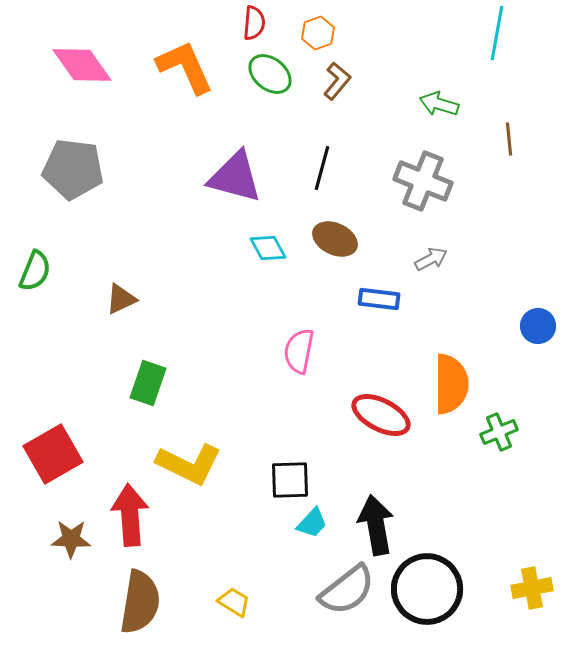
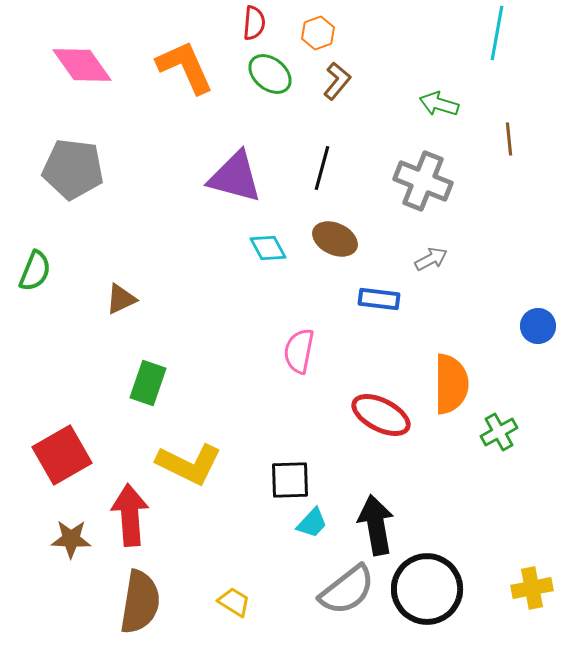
green cross: rotated 6 degrees counterclockwise
red square: moved 9 px right, 1 px down
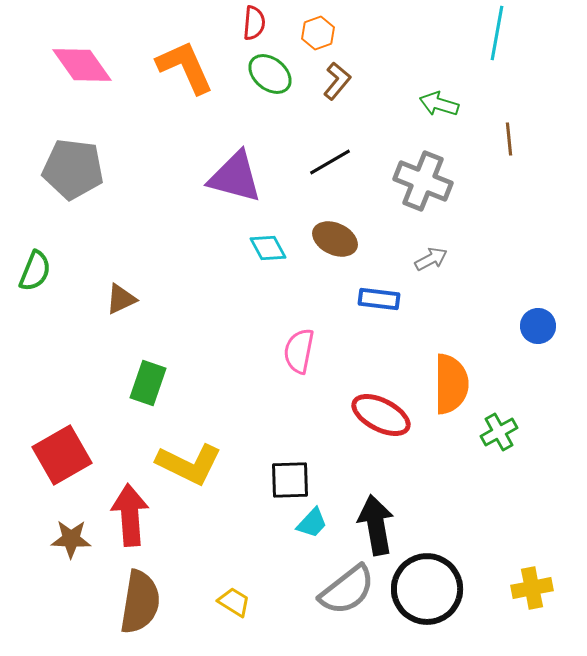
black line: moved 8 px right, 6 px up; rotated 45 degrees clockwise
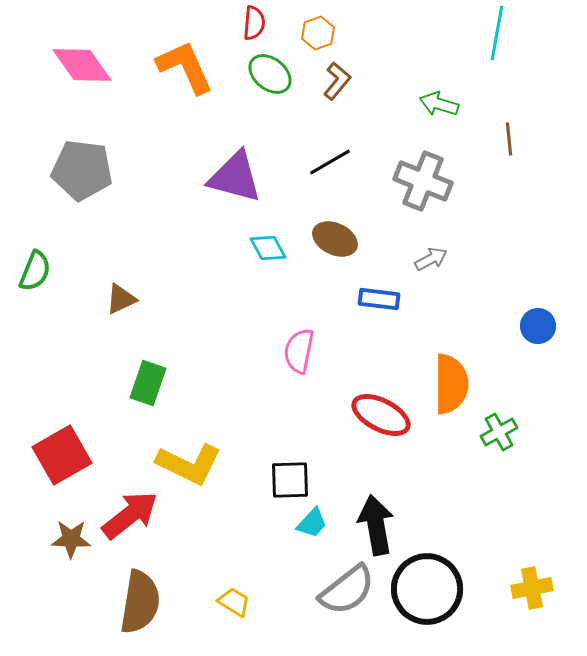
gray pentagon: moved 9 px right, 1 px down
red arrow: rotated 56 degrees clockwise
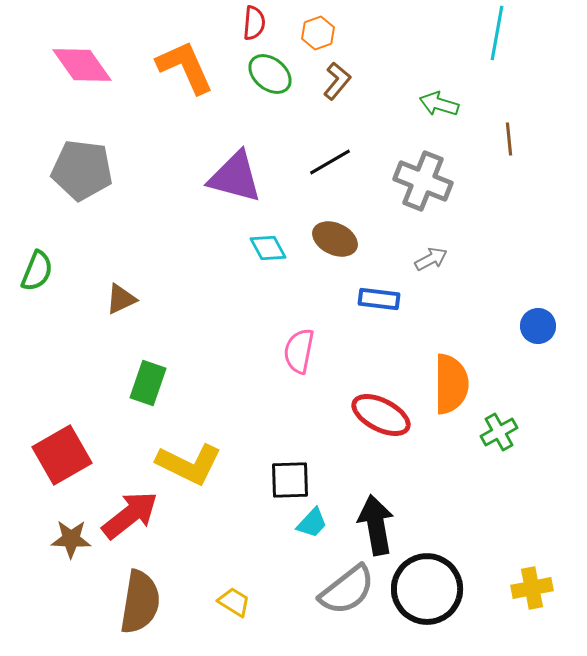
green semicircle: moved 2 px right
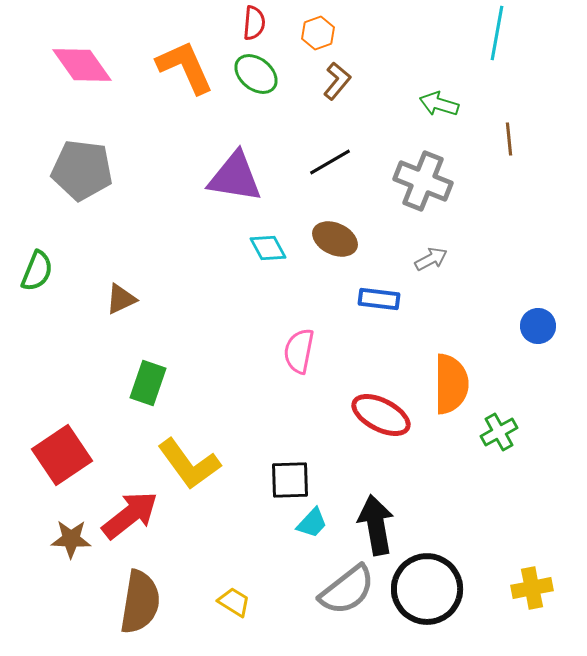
green ellipse: moved 14 px left
purple triangle: rotated 6 degrees counterclockwise
red square: rotated 4 degrees counterclockwise
yellow L-shape: rotated 28 degrees clockwise
